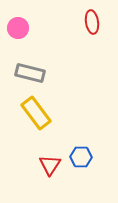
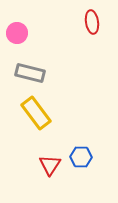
pink circle: moved 1 px left, 5 px down
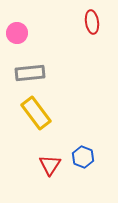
gray rectangle: rotated 20 degrees counterclockwise
blue hexagon: moved 2 px right; rotated 20 degrees clockwise
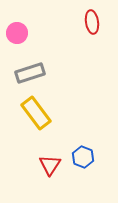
gray rectangle: rotated 12 degrees counterclockwise
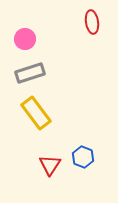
pink circle: moved 8 px right, 6 px down
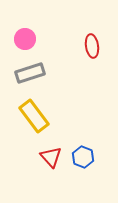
red ellipse: moved 24 px down
yellow rectangle: moved 2 px left, 3 px down
red triangle: moved 1 px right, 8 px up; rotated 15 degrees counterclockwise
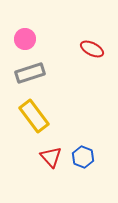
red ellipse: moved 3 px down; rotated 55 degrees counterclockwise
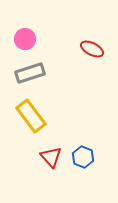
yellow rectangle: moved 3 px left
